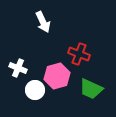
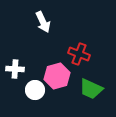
white cross: moved 3 px left, 1 px down; rotated 18 degrees counterclockwise
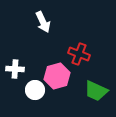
green trapezoid: moved 5 px right, 2 px down
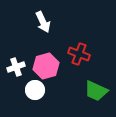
white cross: moved 1 px right, 2 px up; rotated 24 degrees counterclockwise
pink hexagon: moved 11 px left, 10 px up
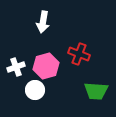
white arrow: rotated 35 degrees clockwise
green trapezoid: rotated 20 degrees counterclockwise
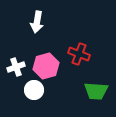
white arrow: moved 6 px left
white circle: moved 1 px left
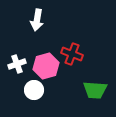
white arrow: moved 2 px up
red cross: moved 7 px left
white cross: moved 1 px right, 3 px up
green trapezoid: moved 1 px left, 1 px up
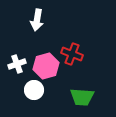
green trapezoid: moved 13 px left, 7 px down
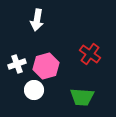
red cross: moved 18 px right; rotated 15 degrees clockwise
